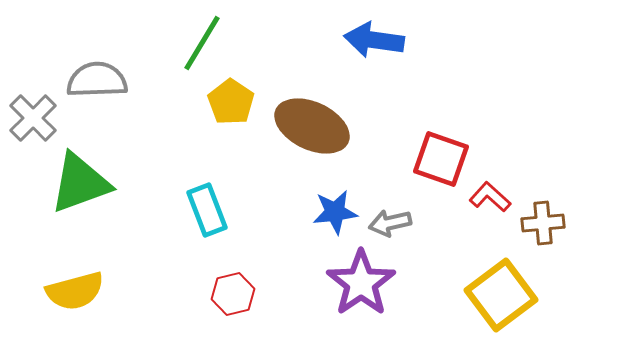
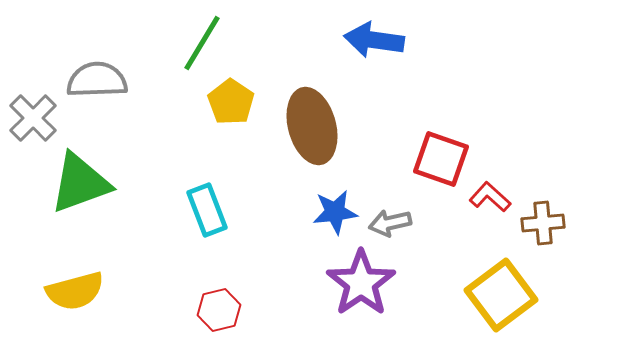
brown ellipse: rotated 50 degrees clockwise
red hexagon: moved 14 px left, 16 px down
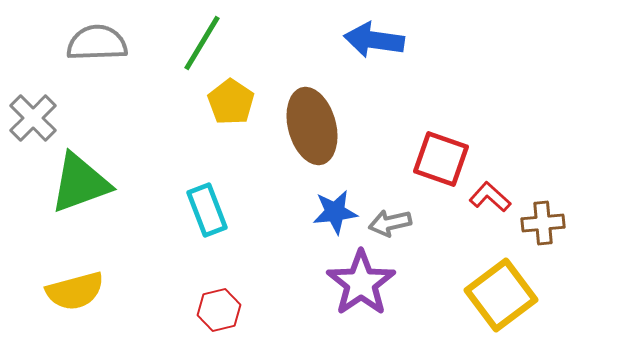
gray semicircle: moved 37 px up
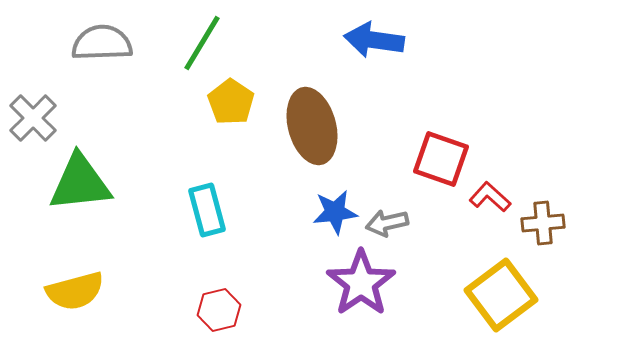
gray semicircle: moved 5 px right
green triangle: rotated 14 degrees clockwise
cyan rectangle: rotated 6 degrees clockwise
gray arrow: moved 3 px left
